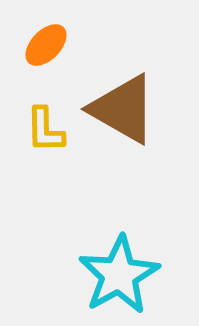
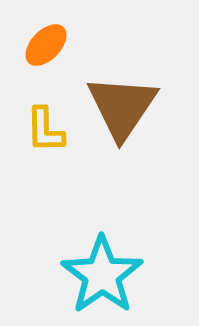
brown triangle: moved 1 px left, 2 px up; rotated 34 degrees clockwise
cyan star: moved 17 px left; rotated 6 degrees counterclockwise
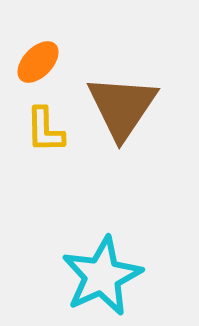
orange ellipse: moved 8 px left, 17 px down
cyan star: moved 1 px down; rotated 10 degrees clockwise
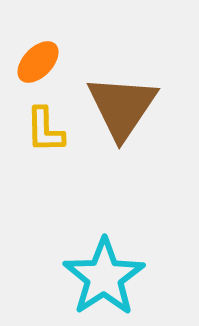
cyan star: moved 2 px right, 1 px down; rotated 8 degrees counterclockwise
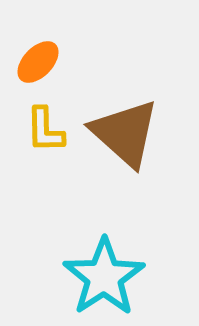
brown triangle: moved 3 px right, 26 px down; rotated 22 degrees counterclockwise
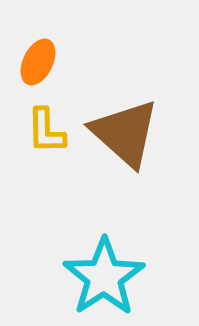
orange ellipse: rotated 18 degrees counterclockwise
yellow L-shape: moved 1 px right, 1 px down
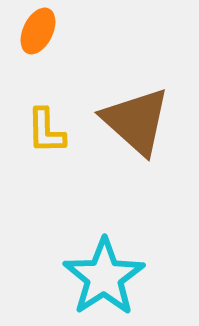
orange ellipse: moved 31 px up
brown triangle: moved 11 px right, 12 px up
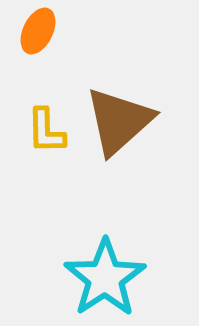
brown triangle: moved 17 px left; rotated 36 degrees clockwise
cyan star: moved 1 px right, 1 px down
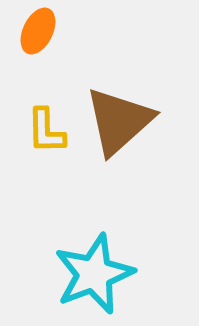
cyan star: moved 11 px left, 4 px up; rotated 12 degrees clockwise
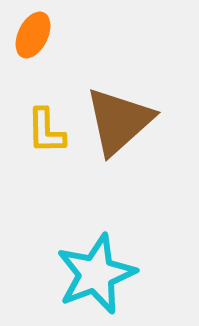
orange ellipse: moved 5 px left, 4 px down
cyan star: moved 2 px right
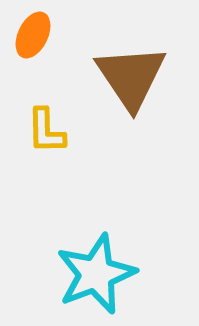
brown triangle: moved 12 px right, 44 px up; rotated 22 degrees counterclockwise
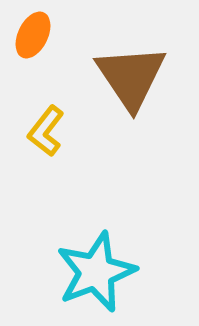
yellow L-shape: rotated 39 degrees clockwise
cyan star: moved 2 px up
